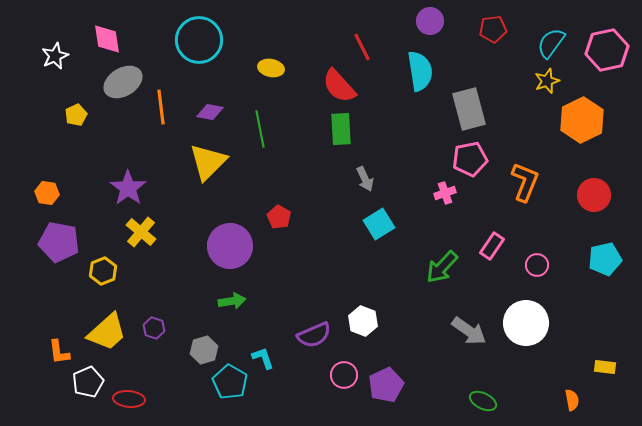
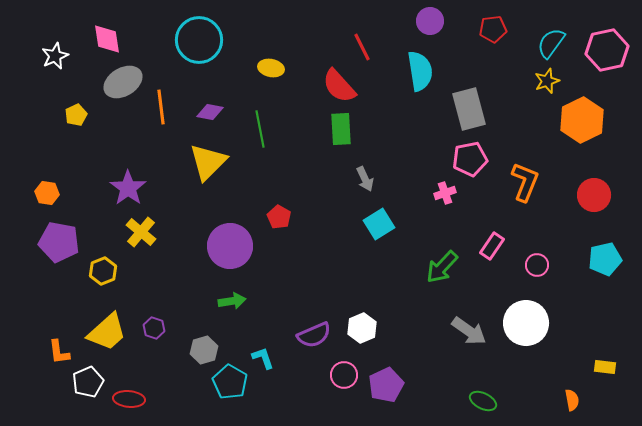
white hexagon at (363, 321): moved 1 px left, 7 px down; rotated 16 degrees clockwise
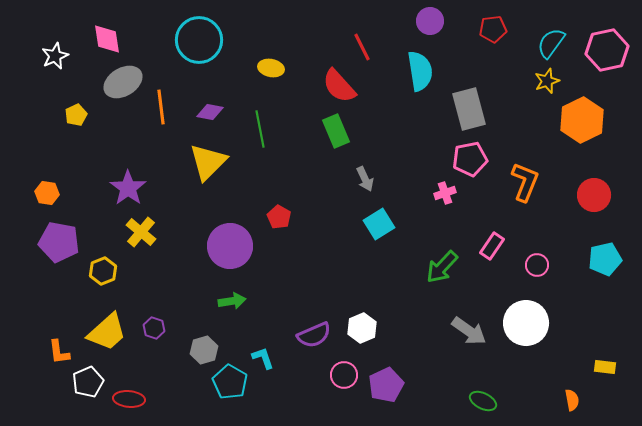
green rectangle at (341, 129): moved 5 px left, 2 px down; rotated 20 degrees counterclockwise
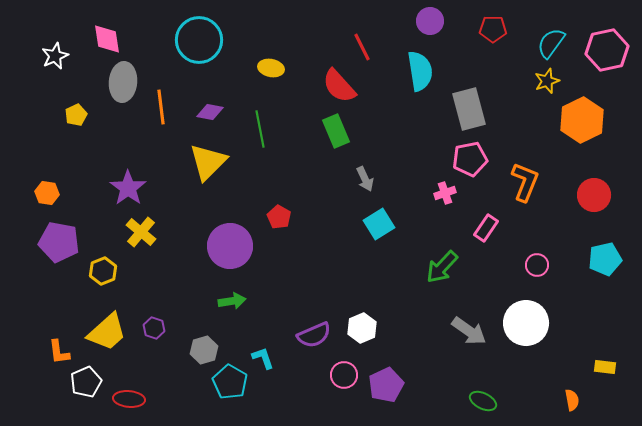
red pentagon at (493, 29): rotated 8 degrees clockwise
gray ellipse at (123, 82): rotated 54 degrees counterclockwise
pink rectangle at (492, 246): moved 6 px left, 18 px up
white pentagon at (88, 382): moved 2 px left
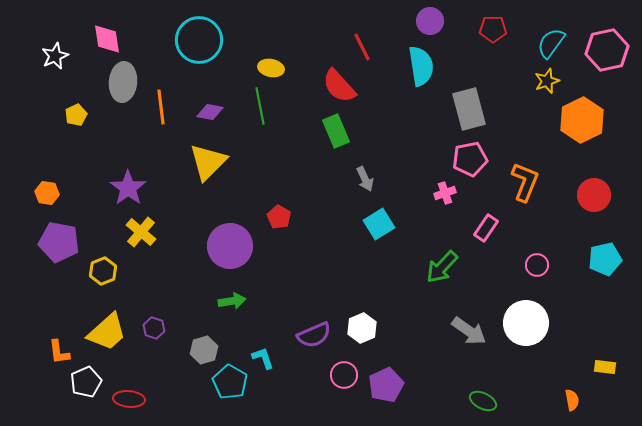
cyan semicircle at (420, 71): moved 1 px right, 5 px up
green line at (260, 129): moved 23 px up
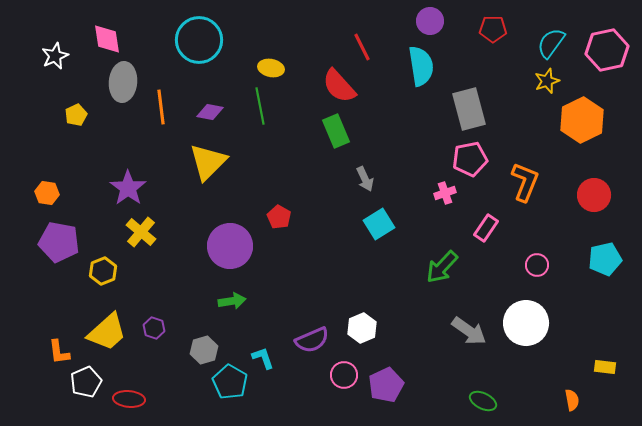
purple semicircle at (314, 335): moved 2 px left, 5 px down
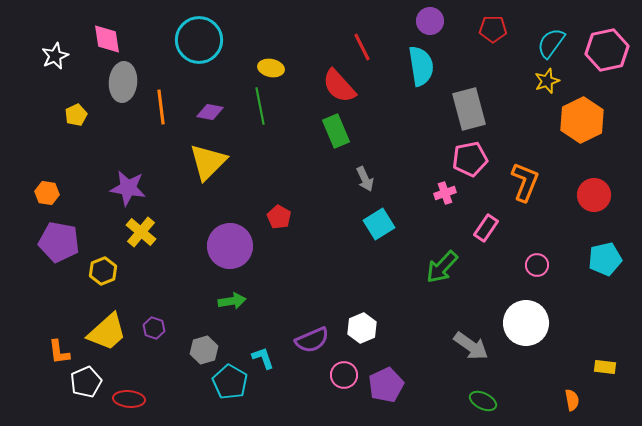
purple star at (128, 188): rotated 27 degrees counterclockwise
gray arrow at (469, 331): moved 2 px right, 15 px down
